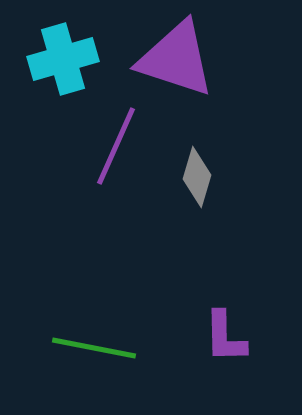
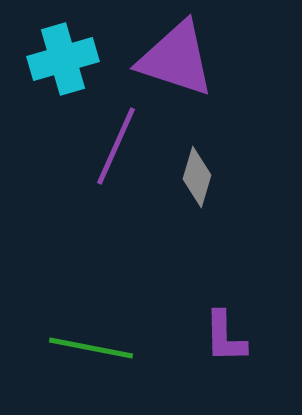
green line: moved 3 px left
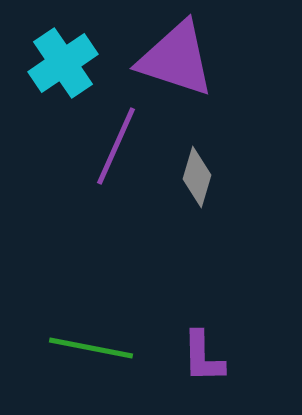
cyan cross: moved 4 px down; rotated 18 degrees counterclockwise
purple L-shape: moved 22 px left, 20 px down
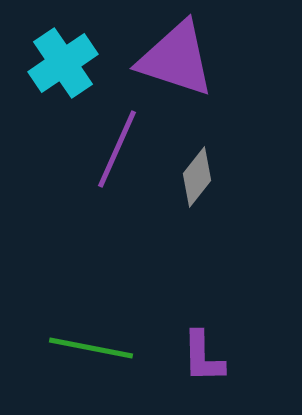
purple line: moved 1 px right, 3 px down
gray diamond: rotated 22 degrees clockwise
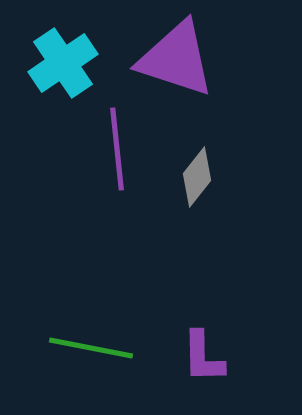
purple line: rotated 30 degrees counterclockwise
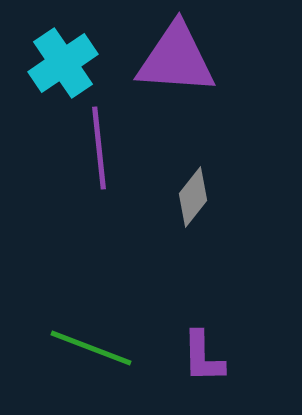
purple triangle: rotated 14 degrees counterclockwise
purple line: moved 18 px left, 1 px up
gray diamond: moved 4 px left, 20 px down
green line: rotated 10 degrees clockwise
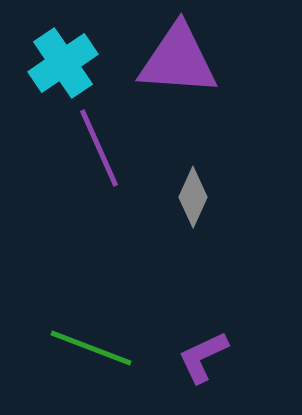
purple triangle: moved 2 px right, 1 px down
purple line: rotated 18 degrees counterclockwise
gray diamond: rotated 14 degrees counterclockwise
purple L-shape: rotated 66 degrees clockwise
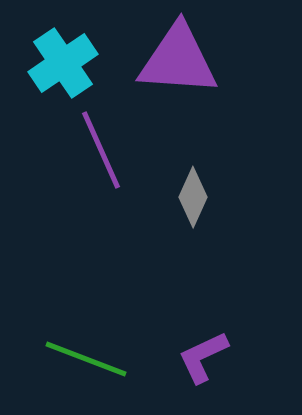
purple line: moved 2 px right, 2 px down
green line: moved 5 px left, 11 px down
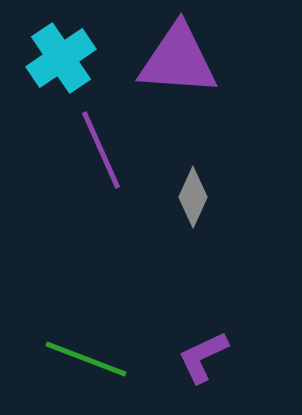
cyan cross: moved 2 px left, 5 px up
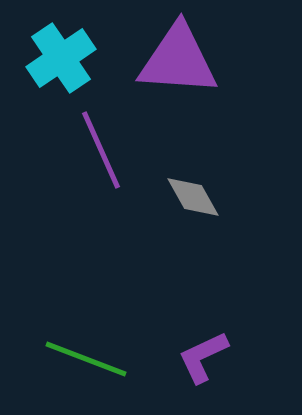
gray diamond: rotated 54 degrees counterclockwise
